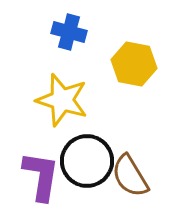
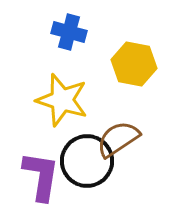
brown semicircle: moved 12 px left, 37 px up; rotated 87 degrees clockwise
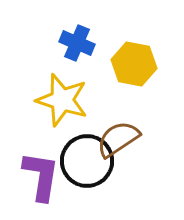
blue cross: moved 8 px right, 11 px down; rotated 8 degrees clockwise
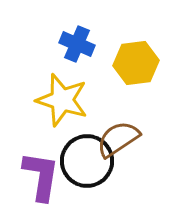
blue cross: moved 1 px down
yellow hexagon: moved 2 px right, 1 px up; rotated 18 degrees counterclockwise
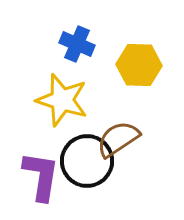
yellow hexagon: moved 3 px right, 2 px down; rotated 9 degrees clockwise
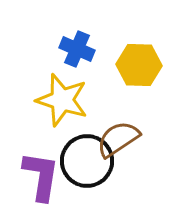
blue cross: moved 5 px down
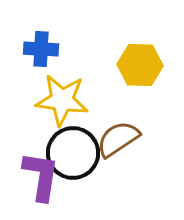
blue cross: moved 36 px left; rotated 20 degrees counterclockwise
yellow hexagon: moved 1 px right
yellow star: rotated 10 degrees counterclockwise
black circle: moved 14 px left, 8 px up
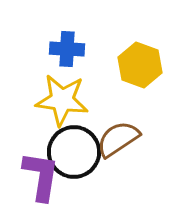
blue cross: moved 26 px right
yellow hexagon: rotated 18 degrees clockwise
black circle: moved 1 px right, 1 px up
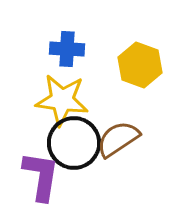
black circle: moved 9 px up
